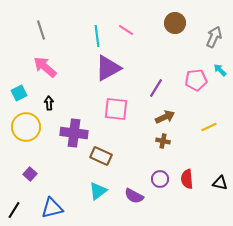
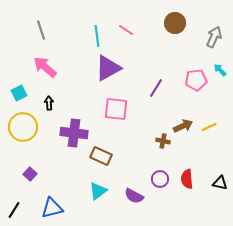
brown arrow: moved 18 px right, 9 px down
yellow circle: moved 3 px left
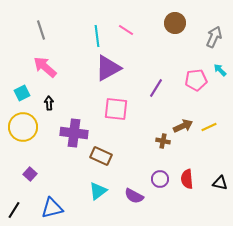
cyan square: moved 3 px right
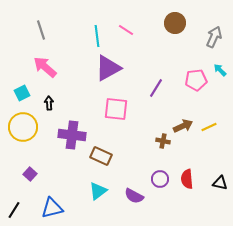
purple cross: moved 2 px left, 2 px down
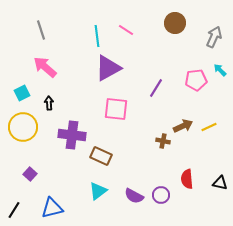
purple circle: moved 1 px right, 16 px down
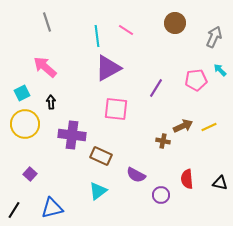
gray line: moved 6 px right, 8 px up
black arrow: moved 2 px right, 1 px up
yellow circle: moved 2 px right, 3 px up
purple semicircle: moved 2 px right, 21 px up
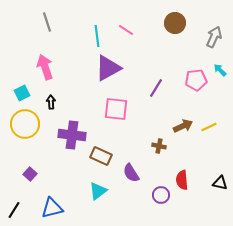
pink arrow: rotated 30 degrees clockwise
brown cross: moved 4 px left, 5 px down
purple semicircle: moved 5 px left, 2 px up; rotated 30 degrees clockwise
red semicircle: moved 5 px left, 1 px down
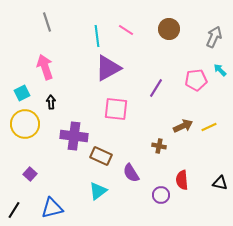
brown circle: moved 6 px left, 6 px down
purple cross: moved 2 px right, 1 px down
